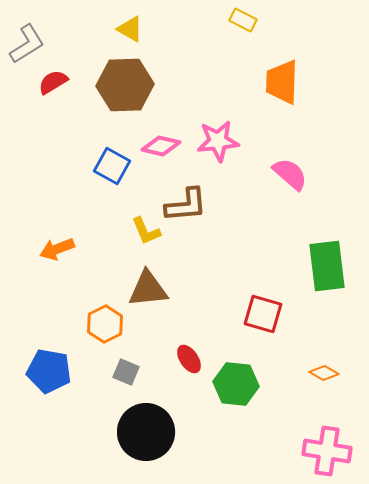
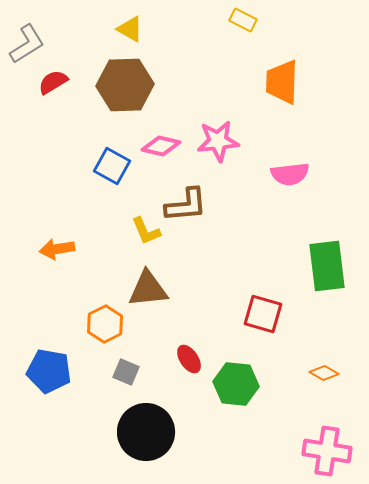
pink semicircle: rotated 132 degrees clockwise
orange arrow: rotated 12 degrees clockwise
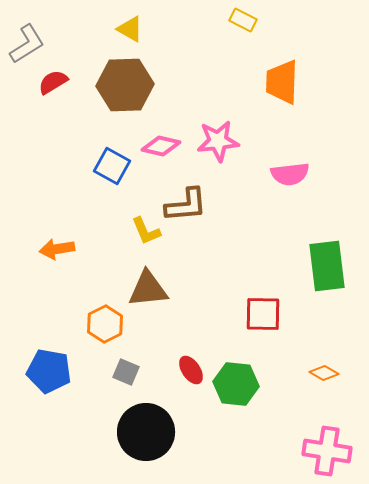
red square: rotated 15 degrees counterclockwise
red ellipse: moved 2 px right, 11 px down
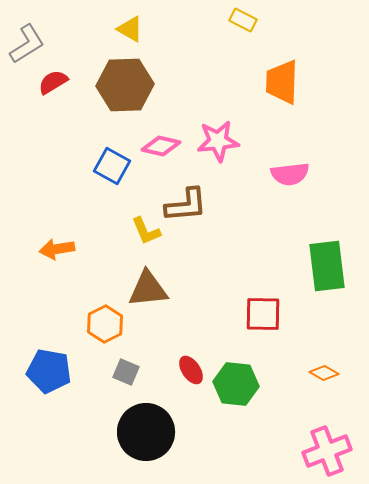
pink cross: rotated 30 degrees counterclockwise
